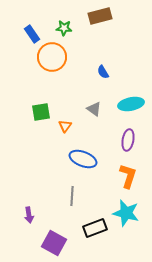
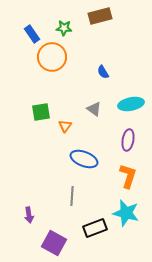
blue ellipse: moved 1 px right
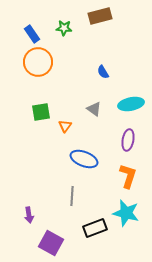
orange circle: moved 14 px left, 5 px down
purple square: moved 3 px left
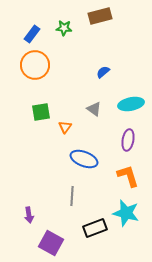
blue rectangle: rotated 72 degrees clockwise
orange circle: moved 3 px left, 3 px down
blue semicircle: rotated 80 degrees clockwise
orange triangle: moved 1 px down
orange L-shape: rotated 35 degrees counterclockwise
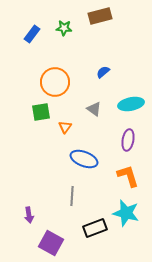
orange circle: moved 20 px right, 17 px down
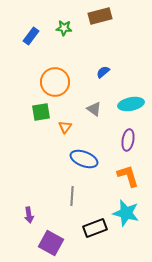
blue rectangle: moved 1 px left, 2 px down
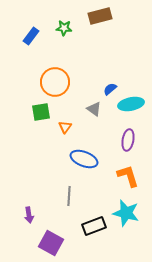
blue semicircle: moved 7 px right, 17 px down
gray line: moved 3 px left
black rectangle: moved 1 px left, 2 px up
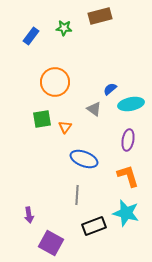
green square: moved 1 px right, 7 px down
gray line: moved 8 px right, 1 px up
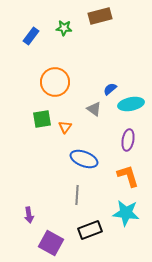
cyan star: rotated 8 degrees counterclockwise
black rectangle: moved 4 px left, 4 px down
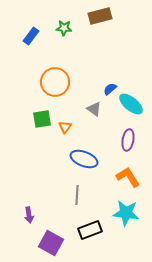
cyan ellipse: rotated 50 degrees clockwise
orange L-shape: moved 1 px down; rotated 15 degrees counterclockwise
